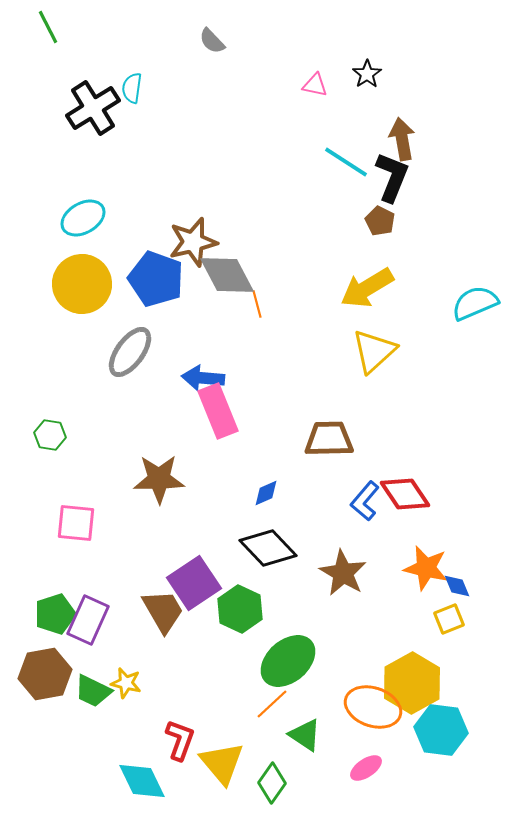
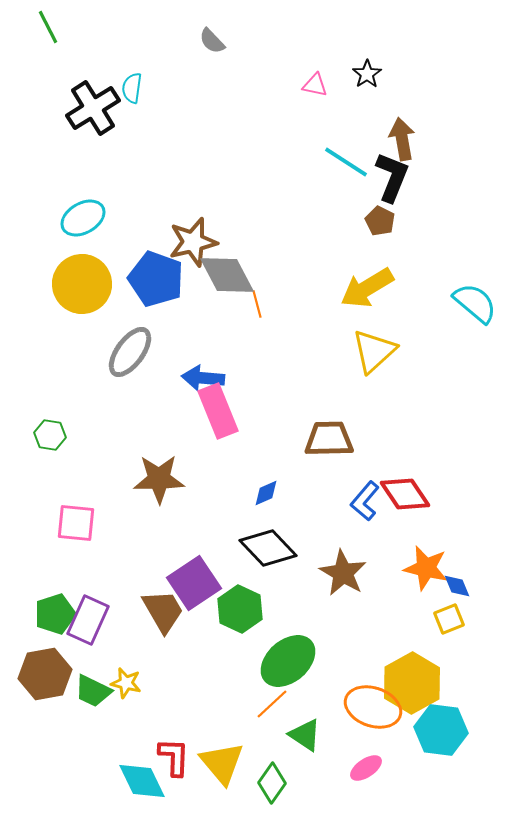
cyan semicircle at (475, 303): rotated 63 degrees clockwise
red L-shape at (180, 740): moved 6 px left, 17 px down; rotated 18 degrees counterclockwise
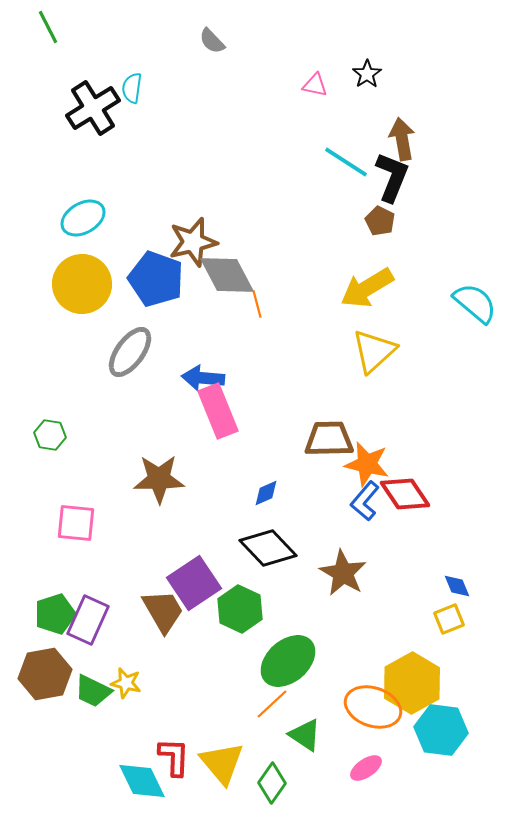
orange star at (426, 568): moved 59 px left, 104 px up
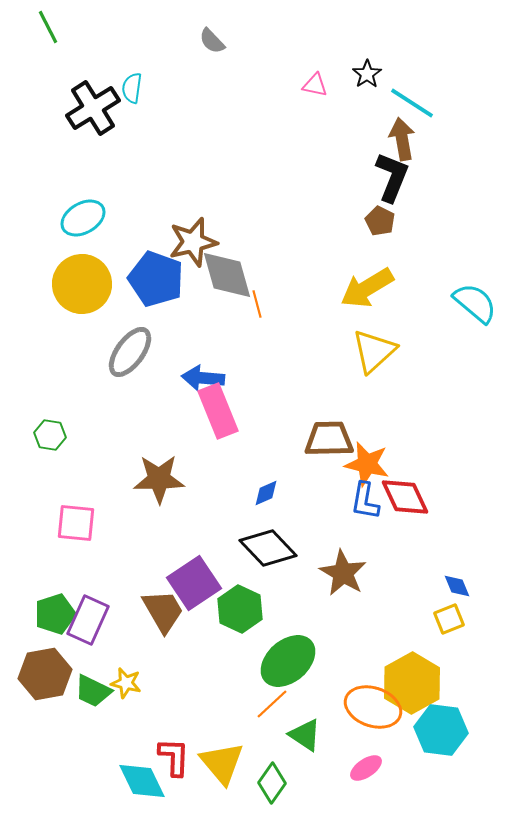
cyan line at (346, 162): moved 66 px right, 59 px up
gray diamond at (227, 275): rotated 12 degrees clockwise
red diamond at (405, 494): moved 3 px down; rotated 9 degrees clockwise
blue L-shape at (365, 501): rotated 30 degrees counterclockwise
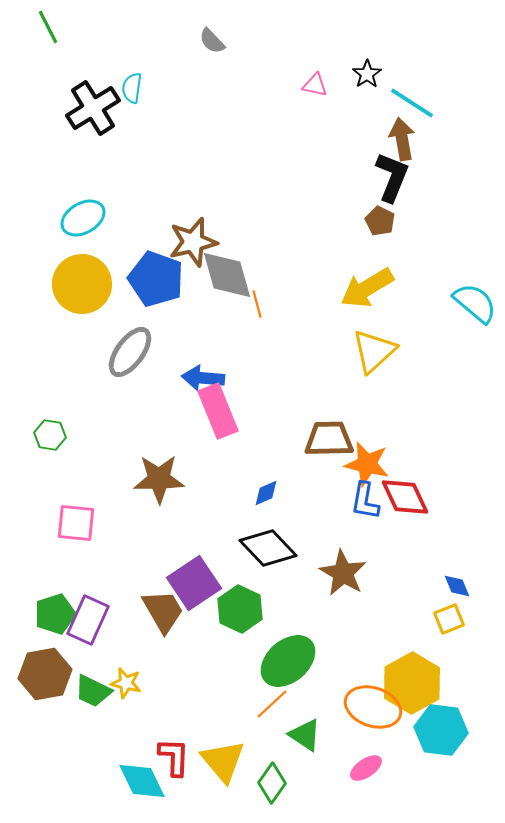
yellow triangle at (222, 763): moved 1 px right, 2 px up
